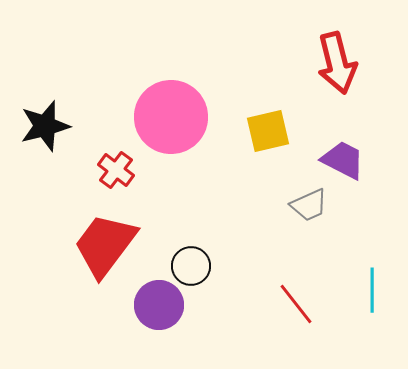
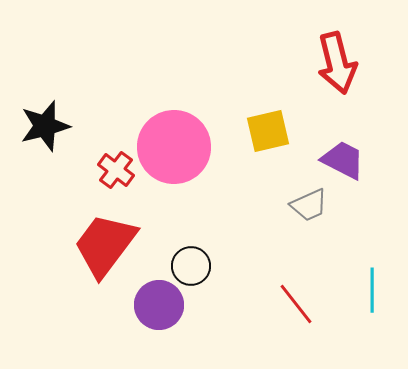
pink circle: moved 3 px right, 30 px down
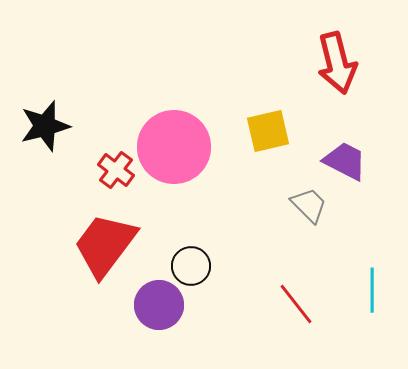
purple trapezoid: moved 2 px right, 1 px down
gray trapezoid: rotated 111 degrees counterclockwise
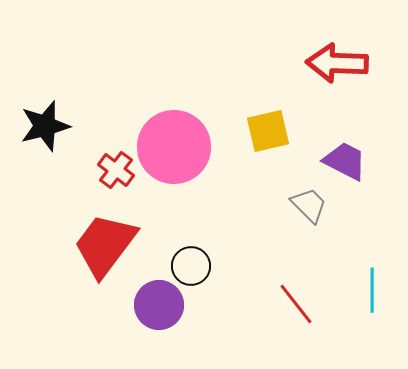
red arrow: rotated 106 degrees clockwise
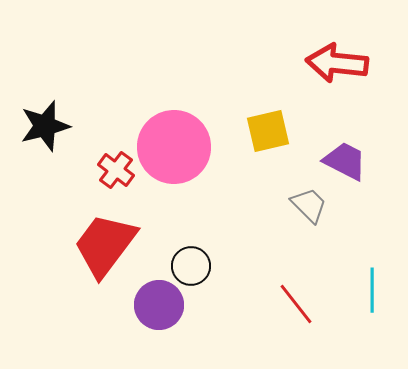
red arrow: rotated 4 degrees clockwise
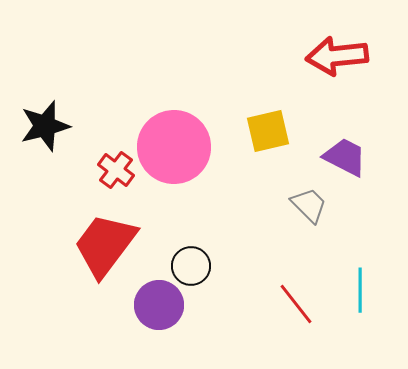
red arrow: moved 7 px up; rotated 12 degrees counterclockwise
purple trapezoid: moved 4 px up
cyan line: moved 12 px left
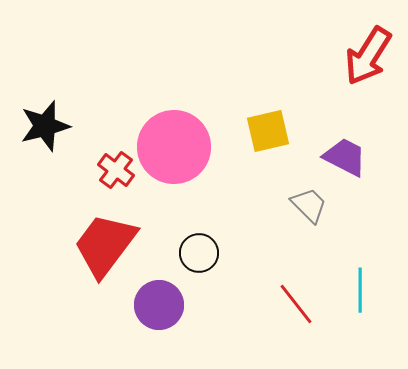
red arrow: moved 31 px right; rotated 52 degrees counterclockwise
black circle: moved 8 px right, 13 px up
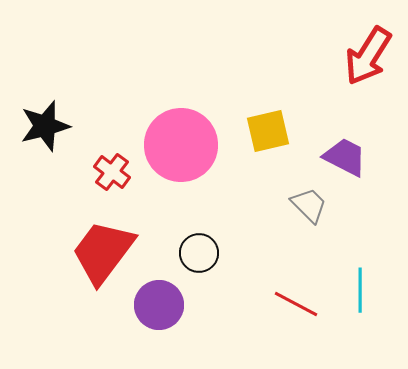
pink circle: moved 7 px right, 2 px up
red cross: moved 4 px left, 2 px down
red trapezoid: moved 2 px left, 7 px down
red line: rotated 24 degrees counterclockwise
